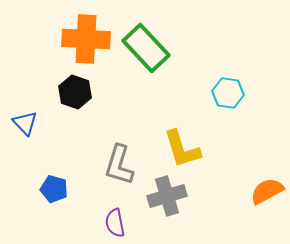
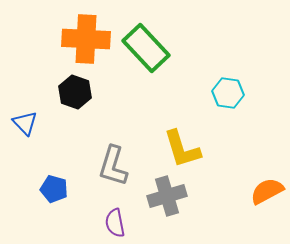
gray L-shape: moved 6 px left, 1 px down
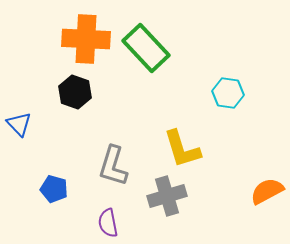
blue triangle: moved 6 px left, 1 px down
purple semicircle: moved 7 px left
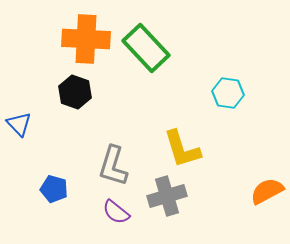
purple semicircle: moved 8 px right, 11 px up; rotated 40 degrees counterclockwise
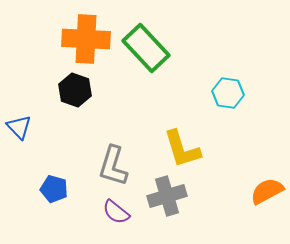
black hexagon: moved 2 px up
blue triangle: moved 3 px down
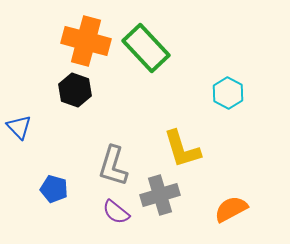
orange cross: moved 2 px down; rotated 12 degrees clockwise
cyan hexagon: rotated 20 degrees clockwise
orange semicircle: moved 36 px left, 18 px down
gray cross: moved 7 px left, 1 px up
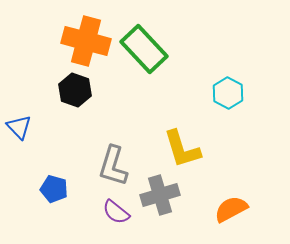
green rectangle: moved 2 px left, 1 px down
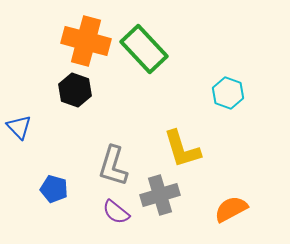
cyan hexagon: rotated 8 degrees counterclockwise
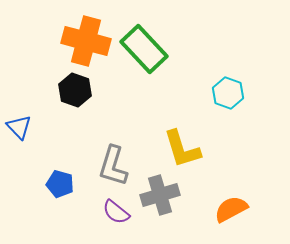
blue pentagon: moved 6 px right, 5 px up
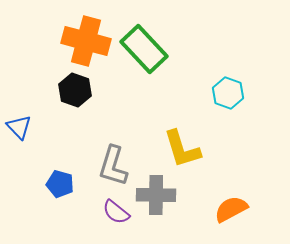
gray cross: moved 4 px left; rotated 18 degrees clockwise
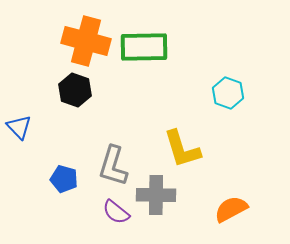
green rectangle: moved 2 px up; rotated 48 degrees counterclockwise
blue pentagon: moved 4 px right, 5 px up
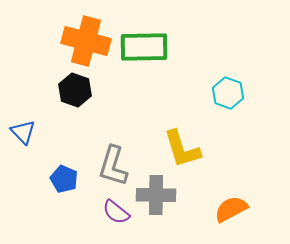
blue triangle: moved 4 px right, 5 px down
blue pentagon: rotated 8 degrees clockwise
